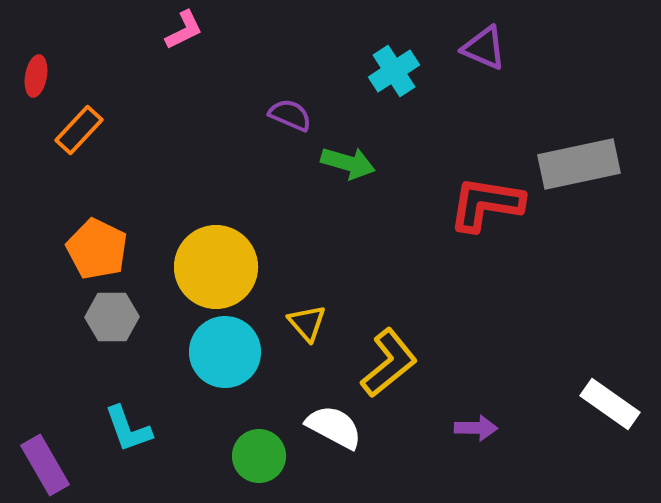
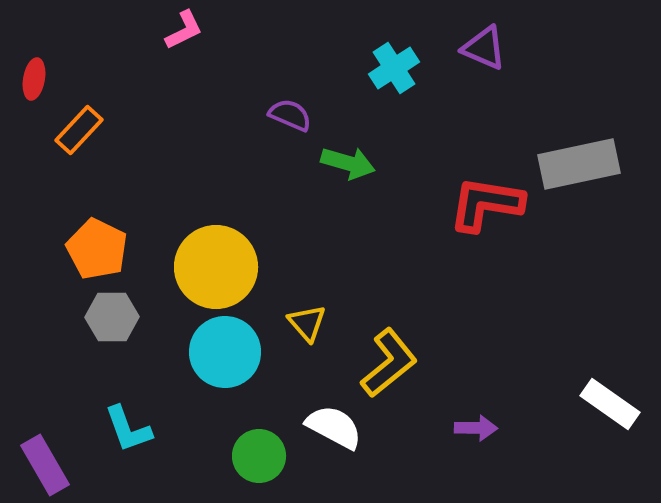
cyan cross: moved 3 px up
red ellipse: moved 2 px left, 3 px down
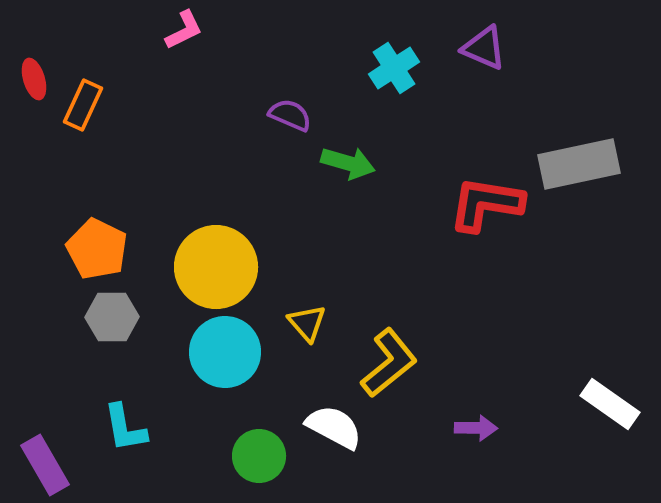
red ellipse: rotated 27 degrees counterclockwise
orange rectangle: moved 4 px right, 25 px up; rotated 18 degrees counterclockwise
cyan L-shape: moved 3 px left, 1 px up; rotated 10 degrees clockwise
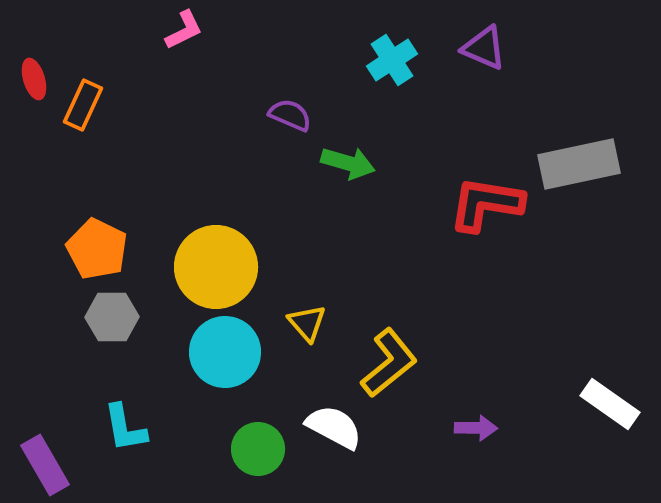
cyan cross: moved 2 px left, 8 px up
green circle: moved 1 px left, 7 px up
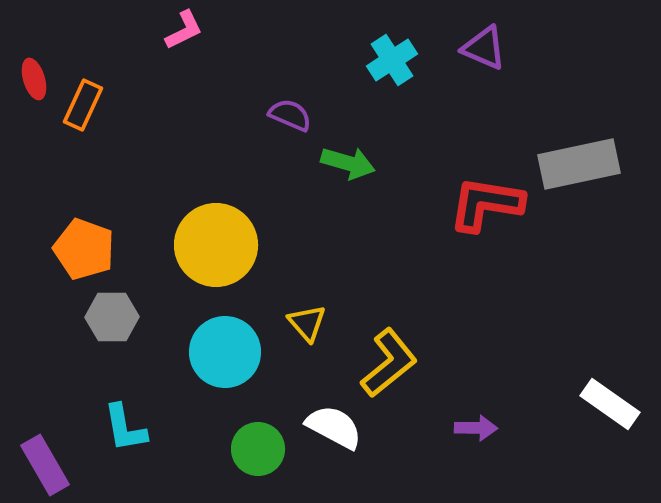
orange pentagon: moved 13 px left; rotated 6 degrees counterclockwise
yellow circle: moved 22 px up
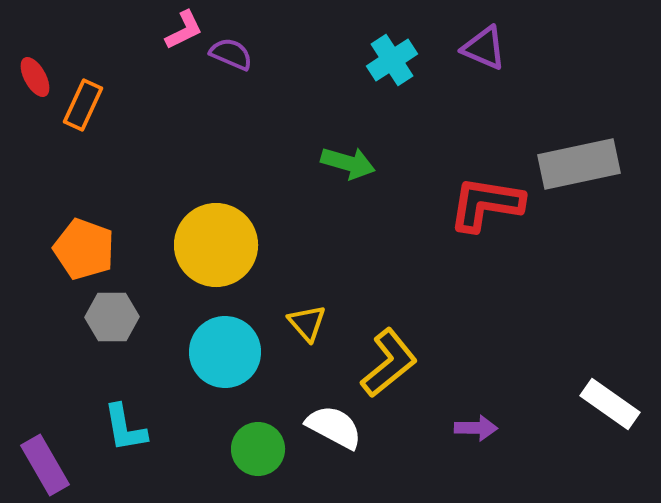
red ellipse: moved 1 px right, 2 px up; rotated 12 degrees counterclockwise
purple semicircle: moved 59 px left, 61 px up
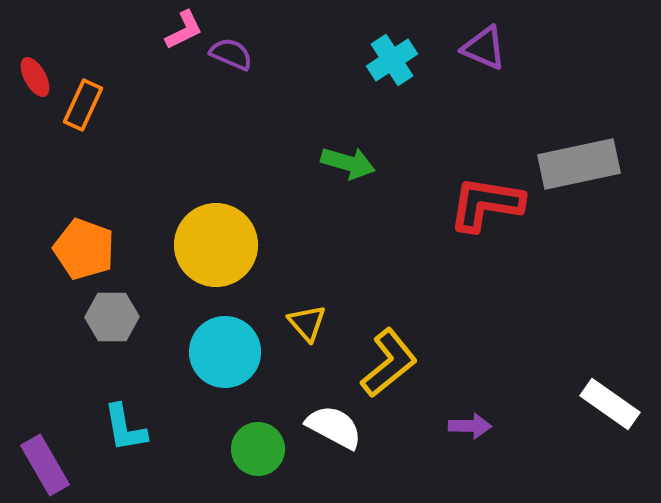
purple arrow: moved 6 px left, 2 px up
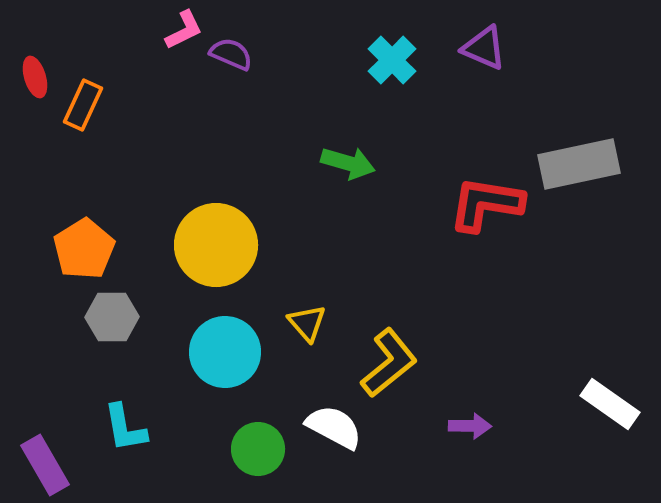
cyan cross: rotated 12 degrees counterclockwise
red ellipse: rotated 12 degrees clockwise
orange pentagon: rotated 20 degrees clockwise
